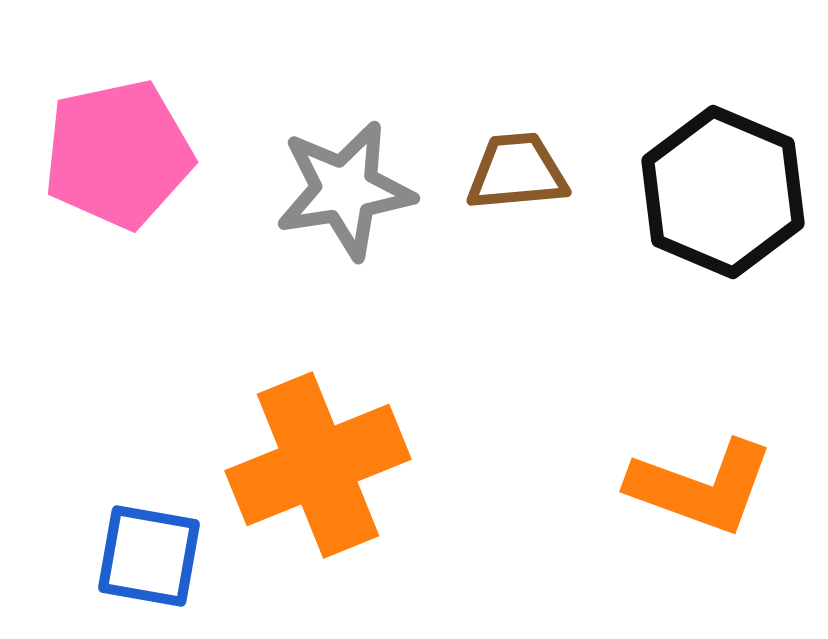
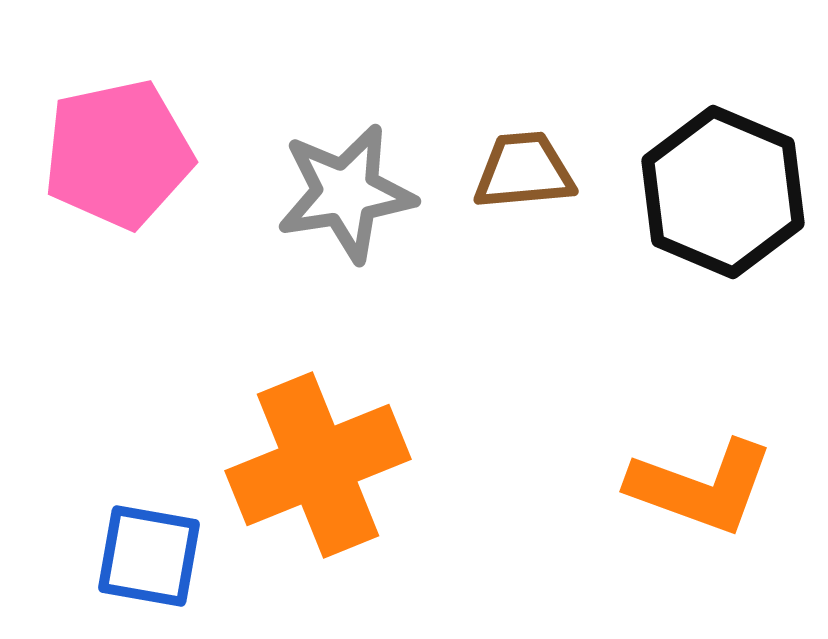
brown trapezoid: moved 7 px right, 1 px up
gray star: moved 1 px right, 3 px down
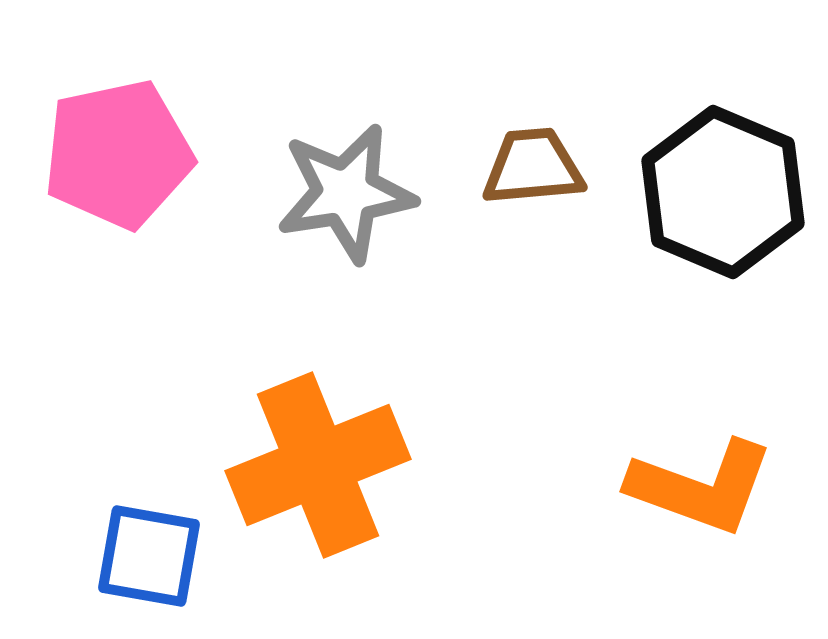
brown trapezoid: moved 9 px right, 4 px up
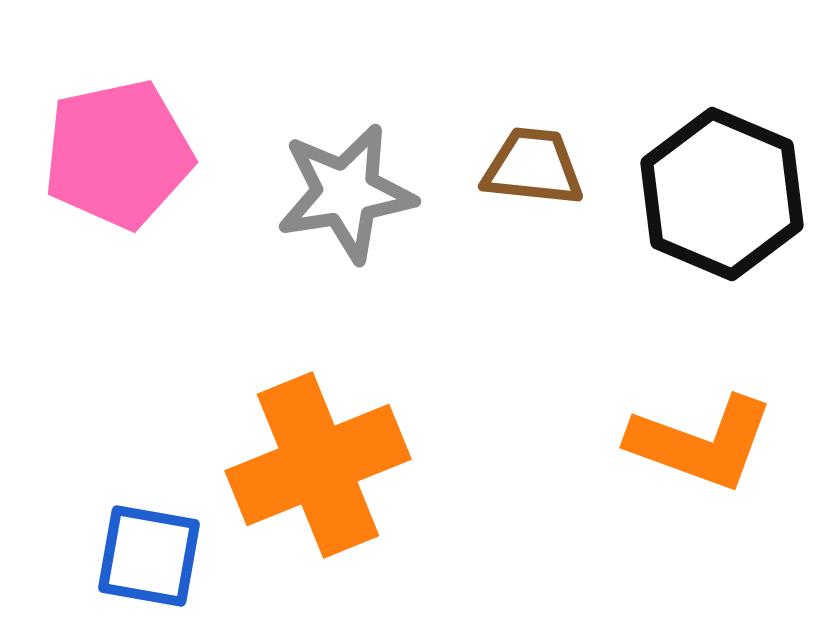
brown trapezoid: rotated 11 degrees clockwise
black hexagon: moved 1 px left, 2 px down
orange L-shape: moved 44 px up
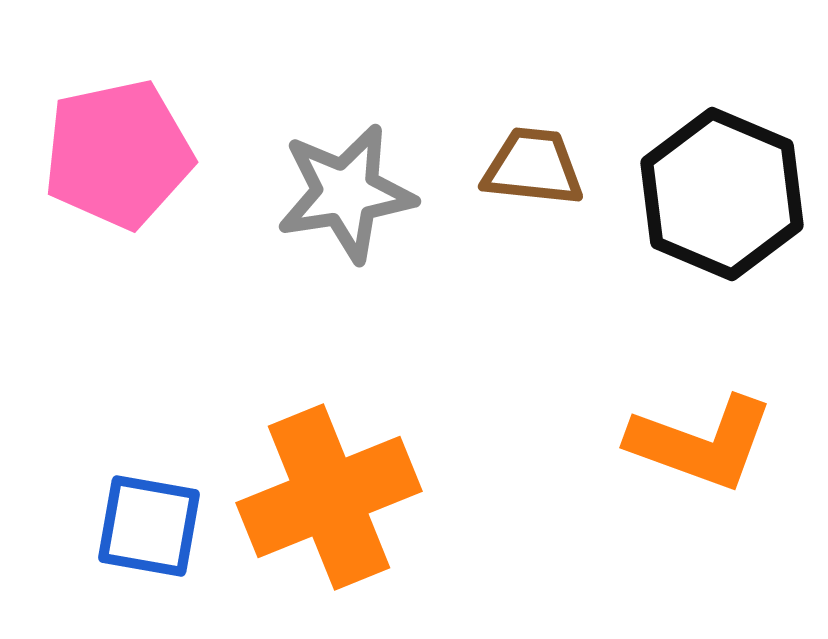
orange cross: moved 11 px right, 32 px down
blue square: moved 30 px up
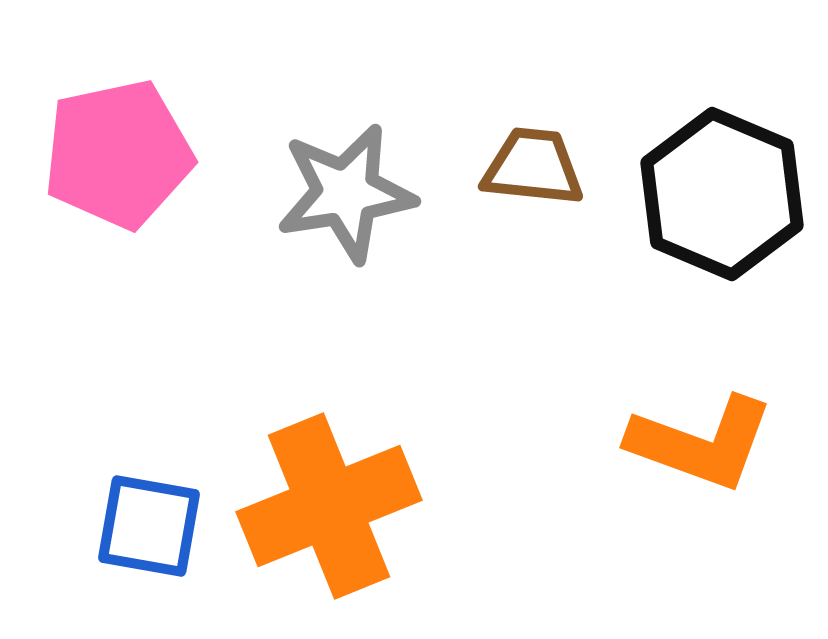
orange cross: moved 9 px down
